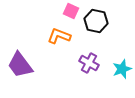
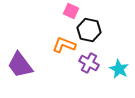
black hexagon: moved 7 px left, 9 px down
orange L-shape: moved 5 px right, 9 px down
cyan star: moved 3 px left; rotated 24 degrees counterclockwise
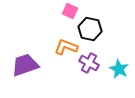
pink square: moved 1 px left
black hexagon: moved 1 px right, 1 px up
orange L-shape: moved 2 px right, 2 px down
purple trapezoid: moved 5 px right; rotated 108 degrees clockwise
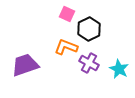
pink square: moved 3 px left, 3 px down
black hexagon: moved 1 px left; rotated 20 degrees clockwise
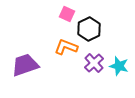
purple cross: moved 5 px right; rotated 18 degrees clockwise
cyan star: moved 3 px up; rotated 12 degrees counterclockwise
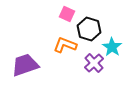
black hexagon: rotated 15 degrees counterclockwise
orange L-shape: moved 1 px left, 2 px up
cyan star: moved 7 px left, 19 px up; rotated 18 degrees clockwise
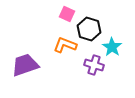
purple cross: moved 2 px down; rotated 30 degrees counterclockwise
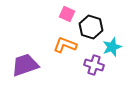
black hexagon: moved 2 px right, 2 px up
cyan star: rotated 18 degrees clockwise
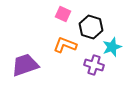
pink square: moved 4 px left
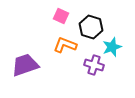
pink square: moved 2 px left, 2 px down
